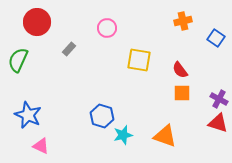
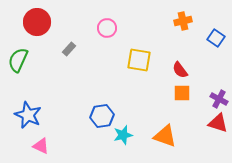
blue hexagon: rotated 25 degrees counterclockwise
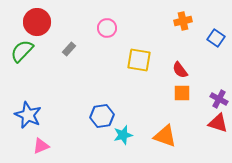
green semicircle: moved 4 px right, 9 px up; rotated 20 degrees clockwise
pink triangle: rotated 48 degrees counterclockwise
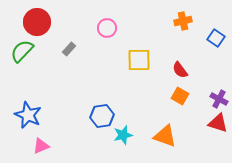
yellow square: rotated 10 degrees counterclockwise
orange square: moved 2 px left, 3 px down; rotated 30 degrees clockwise
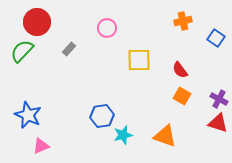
orange square: moved 2 px right
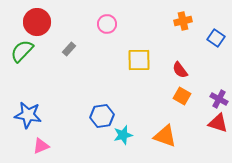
pink circle: moved 4 px up
blue star: rotated 16 degrees counterclockwise
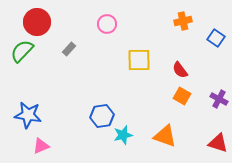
red triangle: moved 20 px down
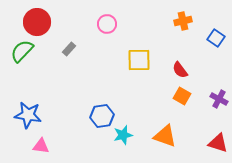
pink triangle: rotated 30 degrees clockwise
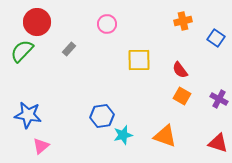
pink triangle: rotated 48 degrees counterclockwise
